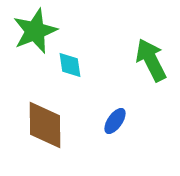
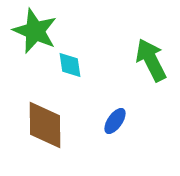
green star: rotated 27 degrees counterclockwise
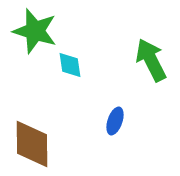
green star: rotated 6 degrees counterclockwise
blue ellipse: rotated 16 degrees counterclockwise
brown diamond: moved 13 px left, 19 px down
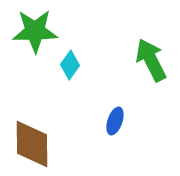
green star: rotated 18 degrees counterclockwise
cyan diamond: rotated 44 degrees clockwise
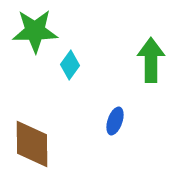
green arrow: rotated 27 degrees clockwise
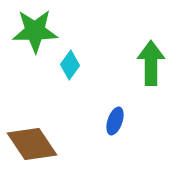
green arrow: moved 3 px down
brown diamond: rotated 33 degrees counterclockwise
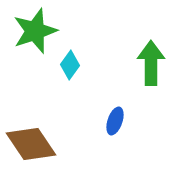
green star: rotated 18 degrees counterclockwise
brown diamond: moved 1 px left
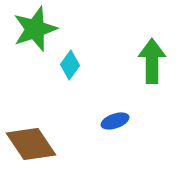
green star: moved 2 px up
green arrow: moved 1 px right, 2 px up
blue ellipse: rotated 52 degrees clockwise
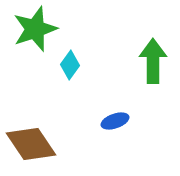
green arrow: moved 1 px right
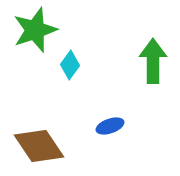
green star: moved 1 px down
blue ellipse: moved 5 px left, 5 px down
brown diamond: moved 8 px right, 2 px down
